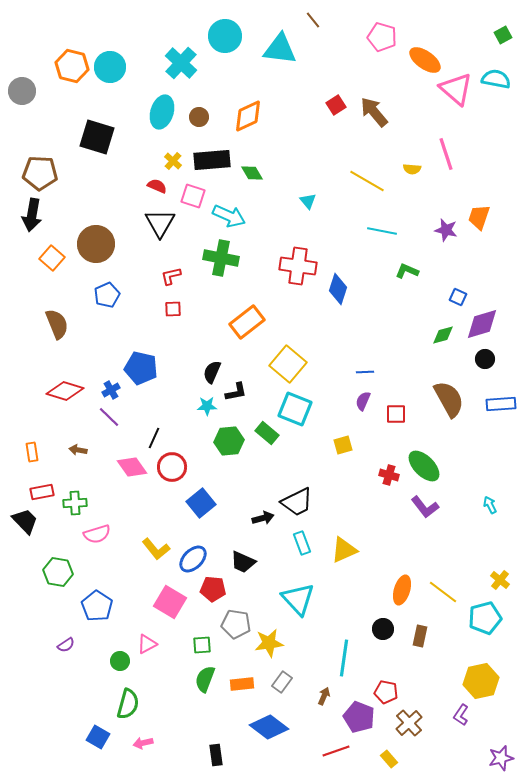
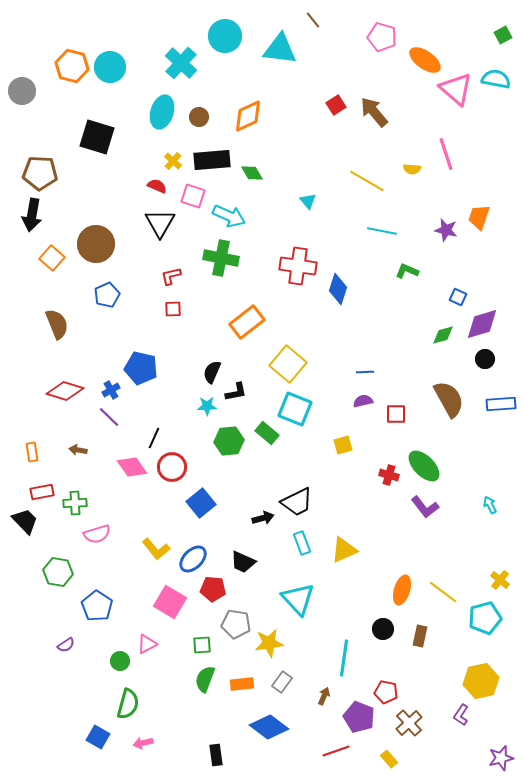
purple semicircle at (363, 401): rotated 54 degrees clockwise
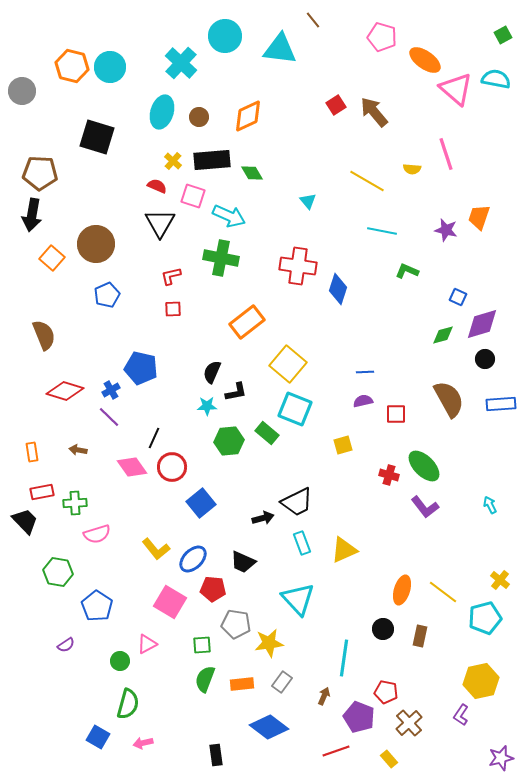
brown semicircle at (57, 324): moved 13 px left, 11 px down
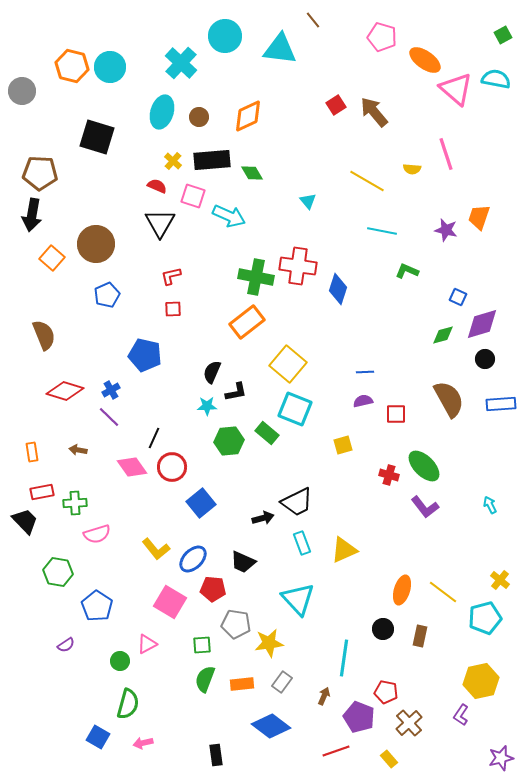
green cross at (221, 258): moved 35 px right, 19 px down
blue pentagon at (141, 368): moved 4 px right, 13 px up
blue diamond at (269, 727): moved 2 px right, 1 px up
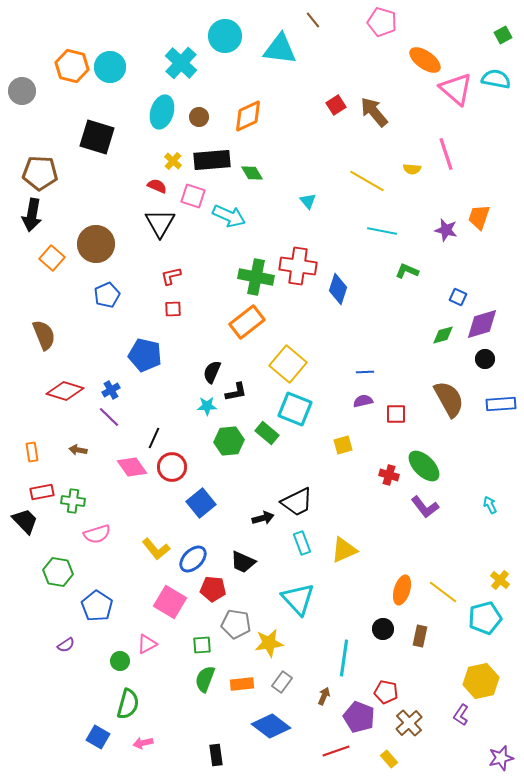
pink pentagon at (382, 37): moved 15 px up
green cross at (75, 503): moved 2 px left, 2 px up; rotated 10 degrees clockwise
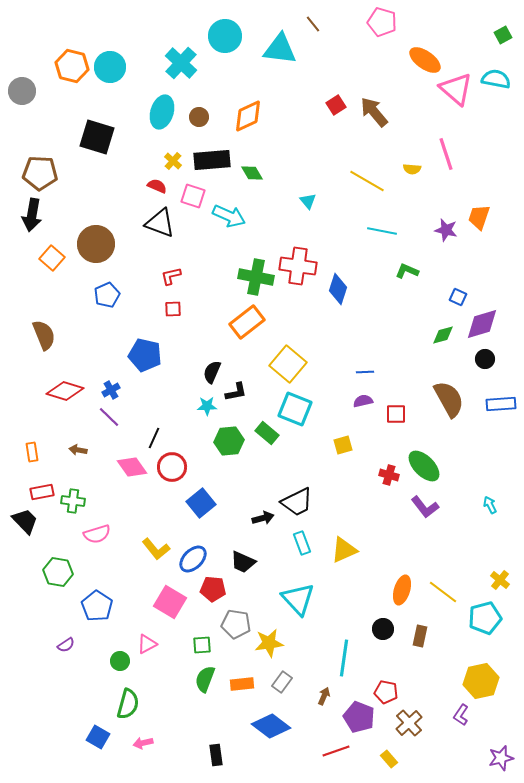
brown line at (313, 20): moved 4 px down
black triangle at (160, 223): rotated 40 degrees counterclockwise
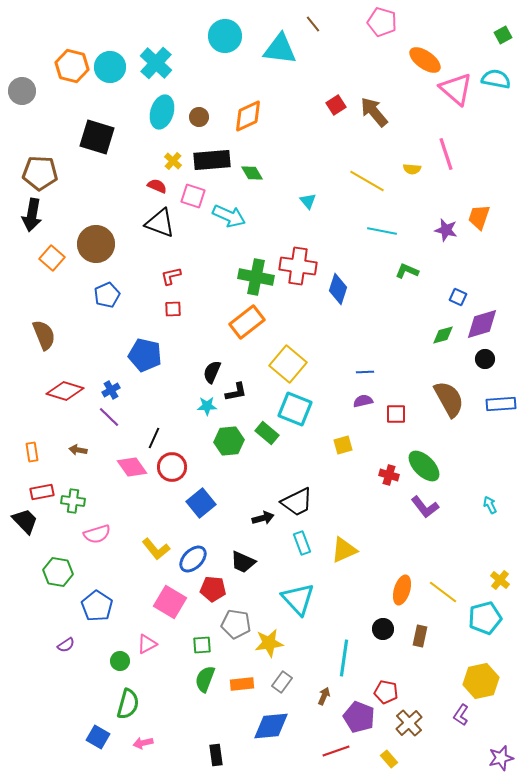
cyan cross at (181, 63): moved 25 px left
blue diamond at (271, 726): rotated 42 degrees counterclockwise
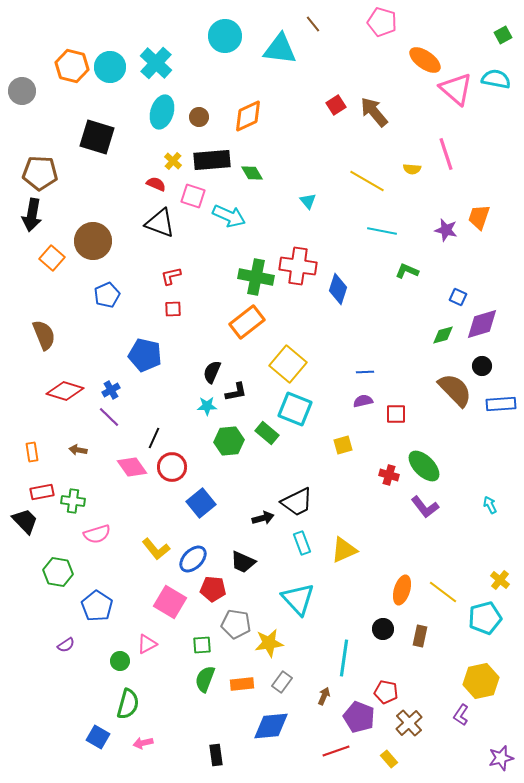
red semicircle at (157, 186): moved 1 px left, 2 px up
brown circle at (96, 244): moved 3 px left, 3 px up
black circle at (485, 359): moved 3 px left, 7 px down
brown semicircle at (449, 399): moved 6 px right, 9 px up; rotated 15 degrees counterclockwise
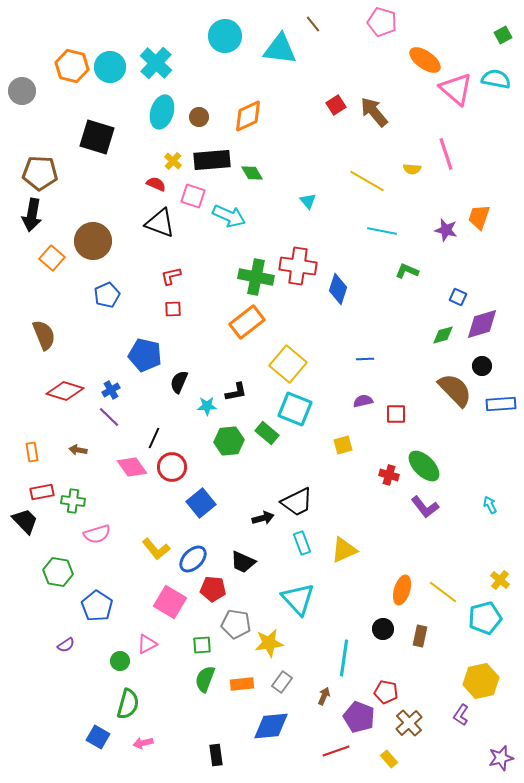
black semicircle at (212, 372): moved 33 px left, 10 px down
blue line at (365, 372): moved 13 px up
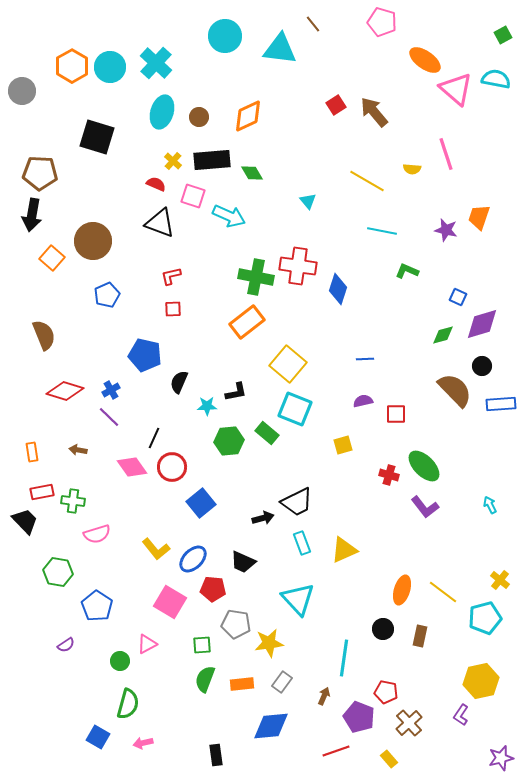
orange hexagon at (72, 66): rotated 16 degrees clockwise
